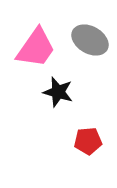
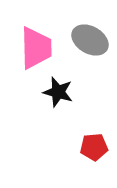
pink trapezoid: rotated 36 degrees counterclockwise
red pentagon: moved 6 px right, 6 px down
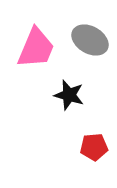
pink trapezoid: rotated 24 degrees clockwise
black star: moved 11 px right, 3 px down
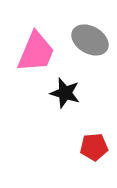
pink trapezoid: moved 4 px down
black star: moved 4 px left, 2 px up
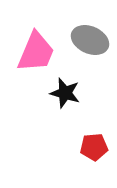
gray ellipse: rotated 6 degrees counterclockwise
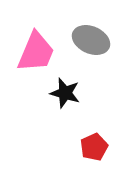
gray ellipse: moved 1 px right
red pentagon: rotated 20 degrees counterclockwise
